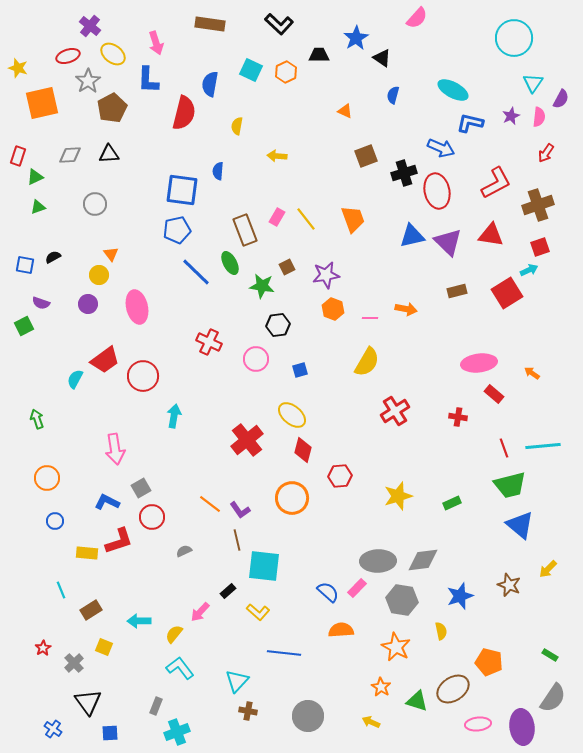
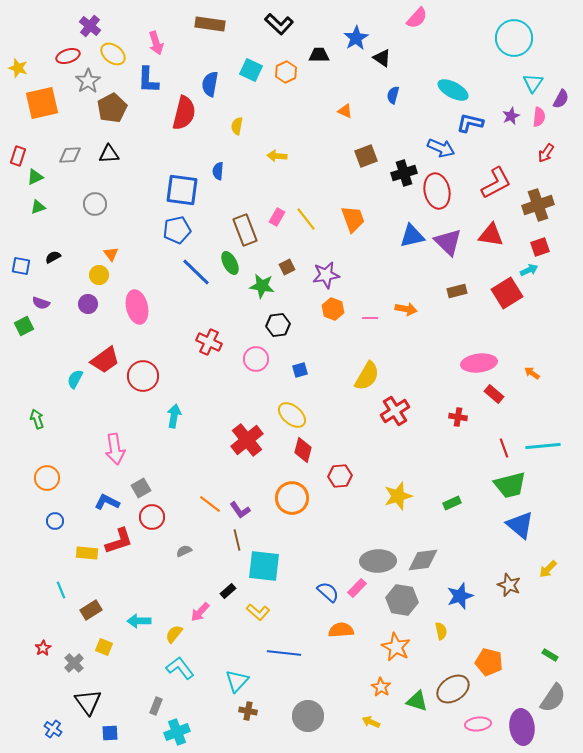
blue square at (25, 265): moved 4 px left, 1 px down
yellow semicircle at (367, 362): moved 14 px down
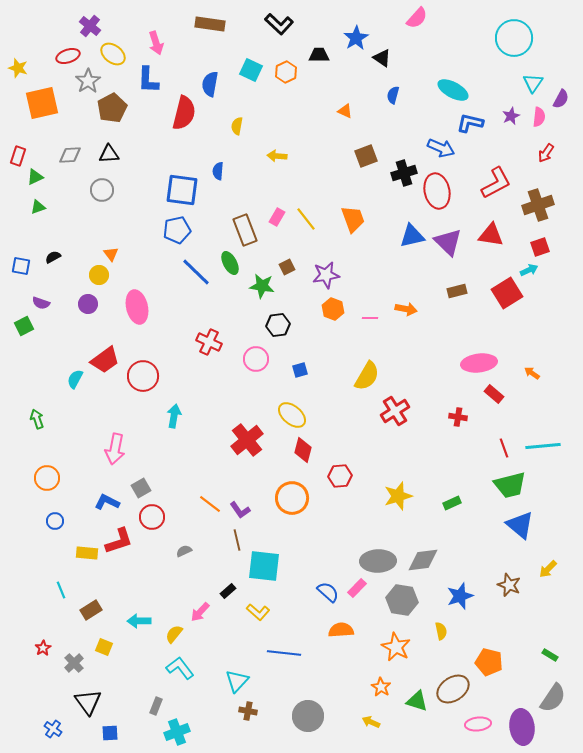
gray circle at (95, 204): moved 7 px right, 14 px up
pink arrow at (115, 449): rotated 20 degrees clockwise
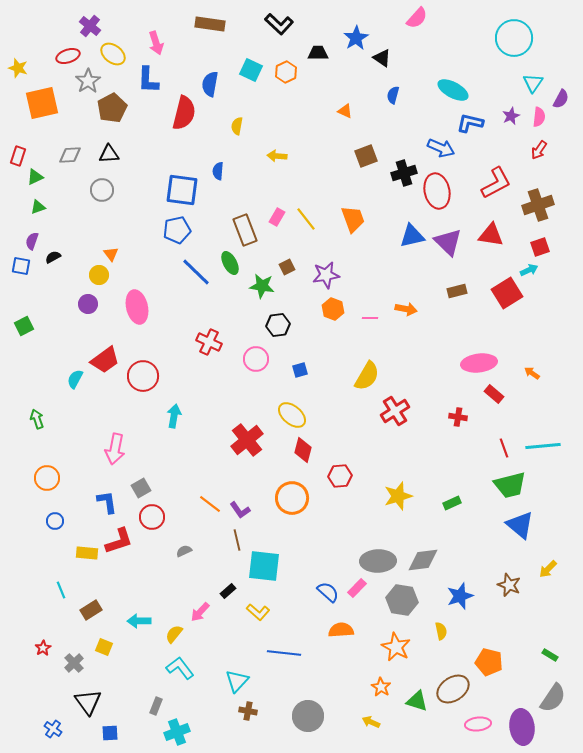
black trapezoid at (319, 55): moved 1 px left, 2 px up
red arrow at (546, 153): moved 7 px left, 3 px up
purple semicircle at (41, 303): moved 9 px left, 62 px up; rotated 90 degrees clockwise
blue L-shape at (107, 502): rotated 55 degrees clockwise
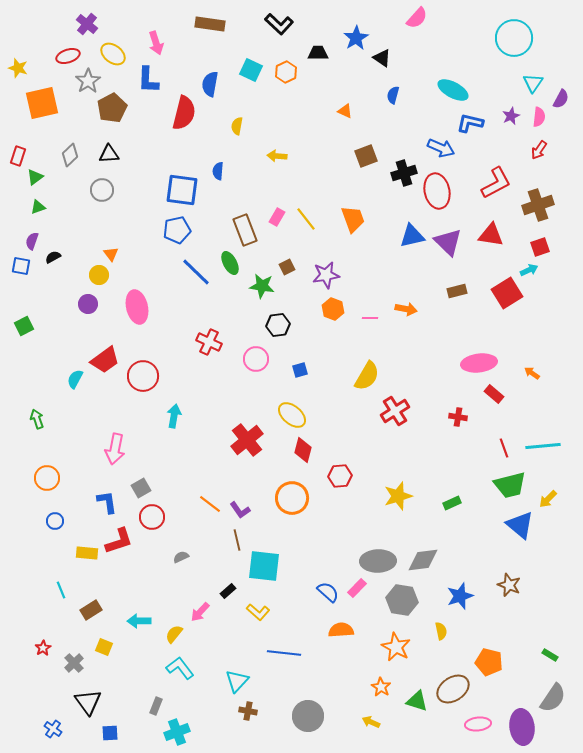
purple cross at (90, 26): moved 3 px left, 2 px up
gray diamond at (70, 155): rotated 40 degrees counterclockwise
green triangle at (35, 177): rotated 12 degrees counterclockwise
gray semicircle at (184, 551): moved 3 px left, 6 px down
yellow arrow at (548, 569): moved 70 px up
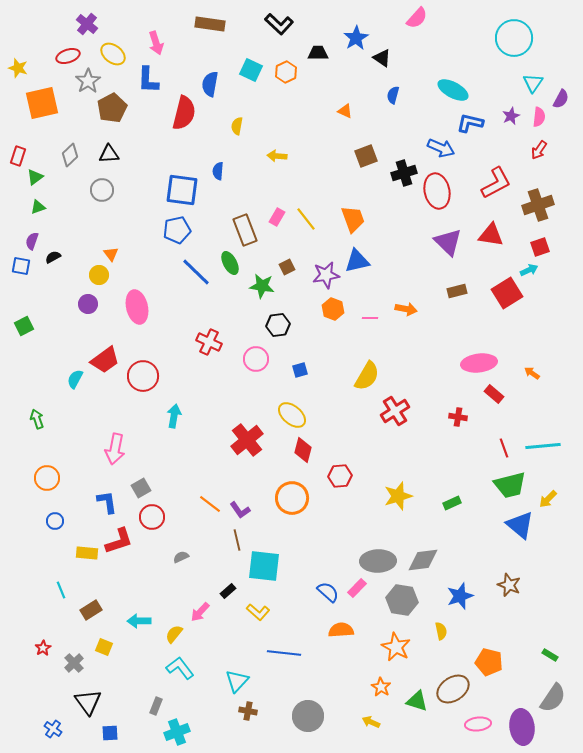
blue triangle at (412, 236): moved 55 px left, 25 px down
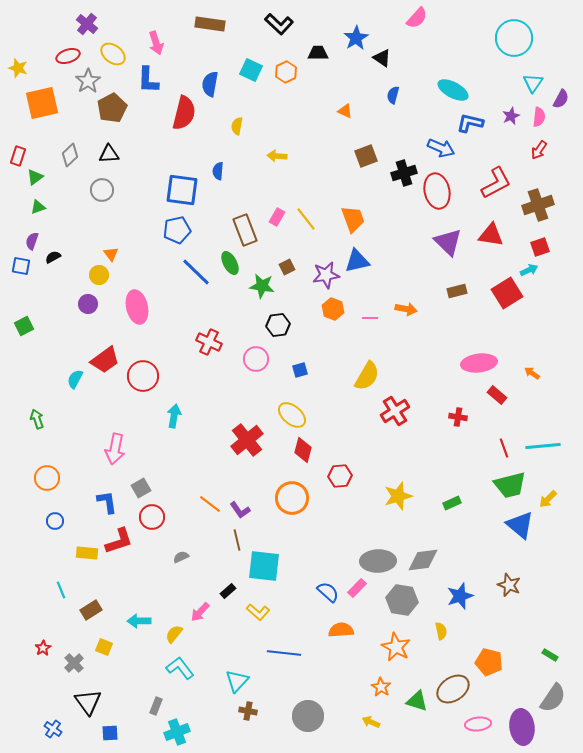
red rectangle at (494, 394): moved 3 px right, 1 px down
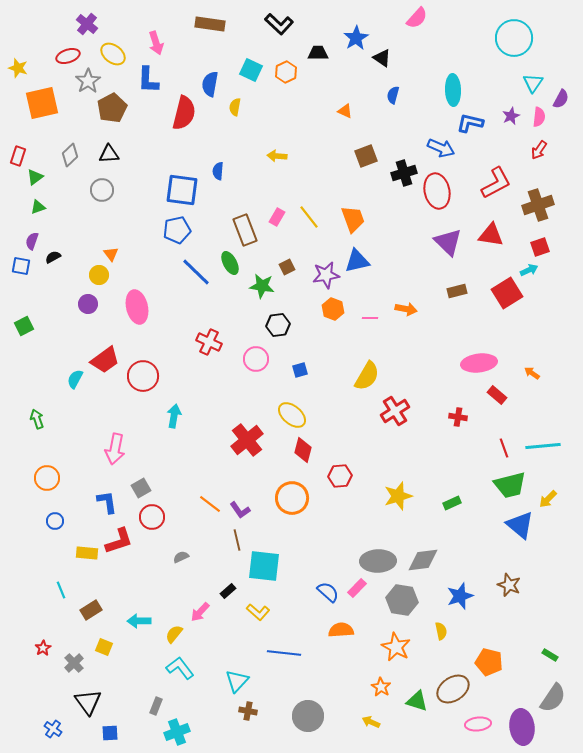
cyan ellipse at (453, 90): rotated 60 degrees clockwise
yellow semicircle at (237, 126): moved 2 px left, 19 px up
yellow line at (306, 219): moved 3 px right, 2 px up
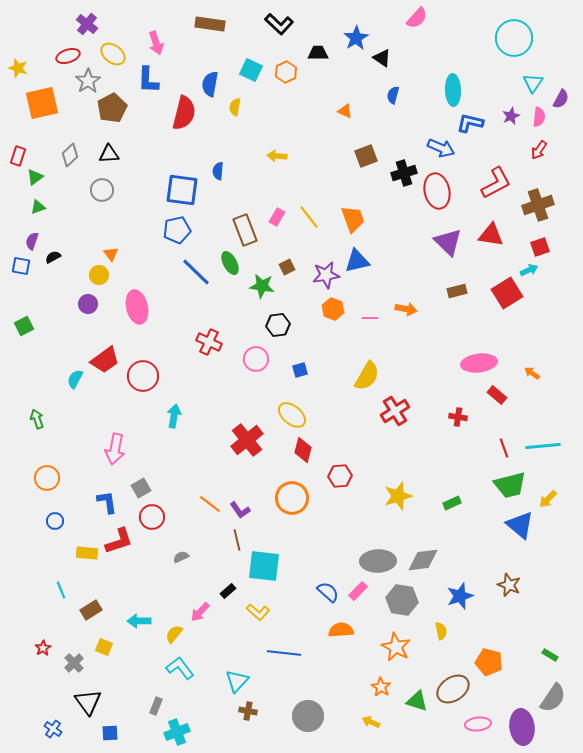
pink rectangle at (357, 588): moved 1 px right, 3 px down
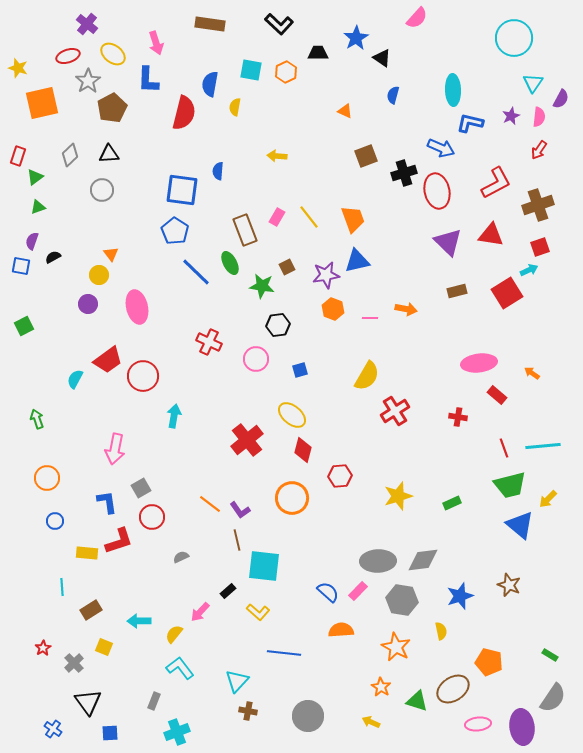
cyan square at (251, 70): rotated 15 degrees counterclockwise
blue pentagon at (177, 230): moved 2 px left, 1 px down; rotated 28 degrees counterclockwise
red trapezoid at (105, 360): moved 3 px right
cyan line at (61, 590): moved 1 px right, 3 px up; rotated 18 degrees clockwise
gray rectangle at (156, 706): moved 2 px left, 5 px up
